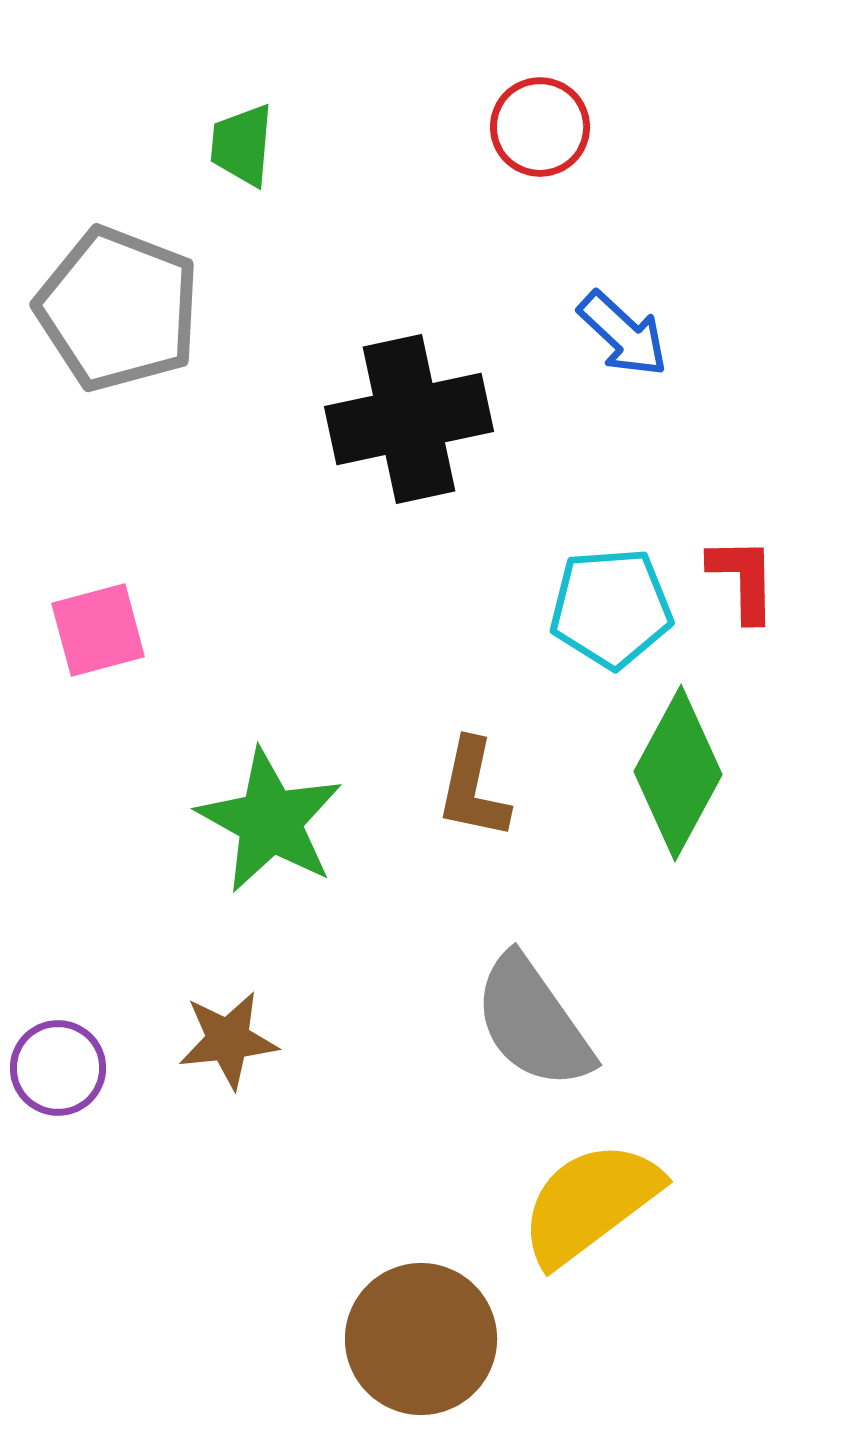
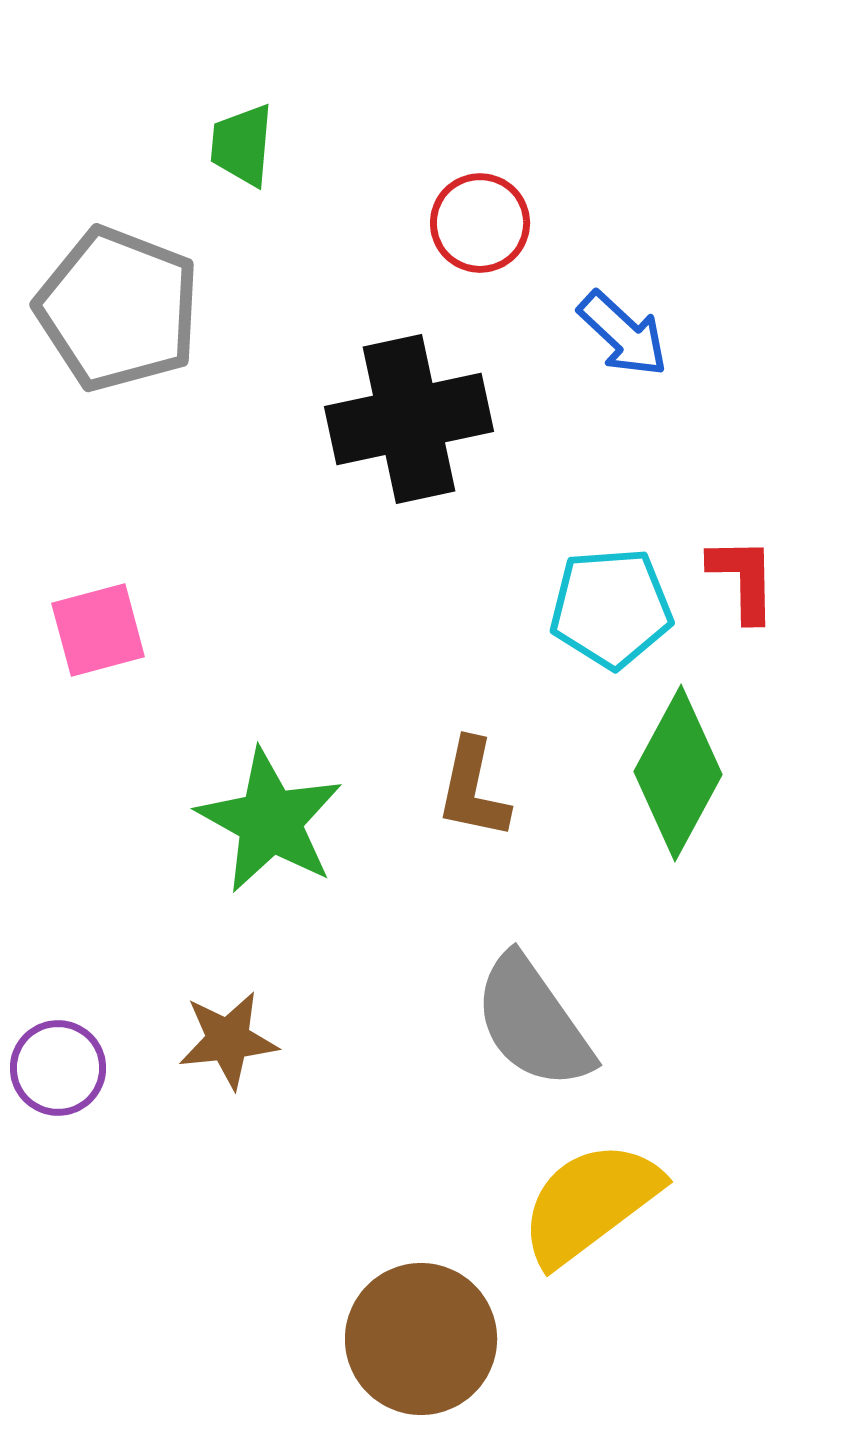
red circle: moved 60 px left, 96 px down
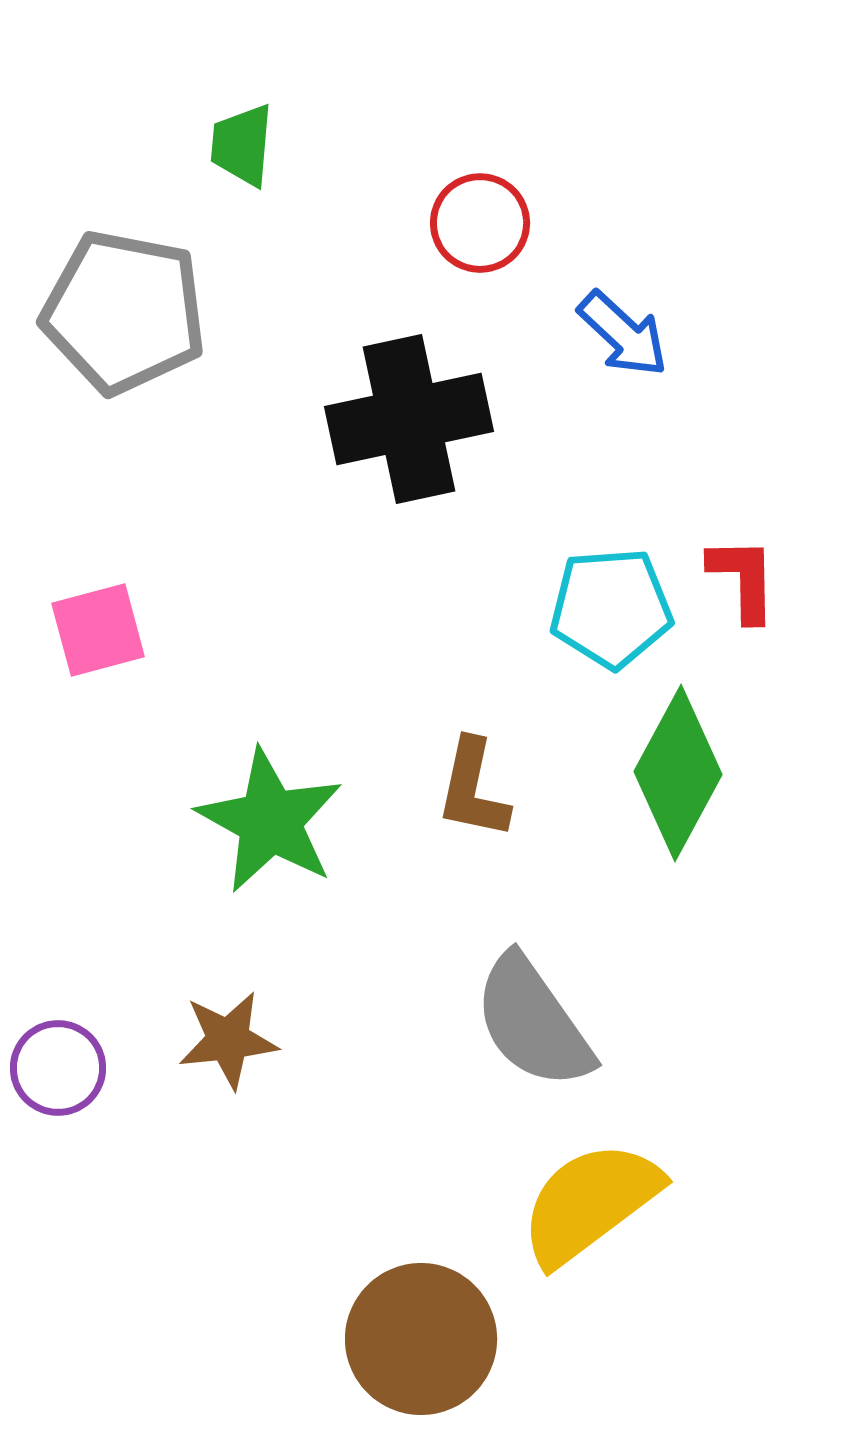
gray pentagon: moved 6 px right, 3 px down; rotated 10 degrees counterclockwise
